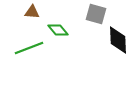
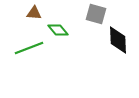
brown triangle: moved 2 px right, 1 px down
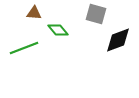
black diamond: rotated 72 degrees clockwise
green line: moved 5 px left
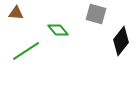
brown triangle: moved 18 px left
black diamond: moved 3 px right, 1 px down; rotated 32 degrees counterclockwise
green line: moved 2 px right, 3 px down; rotated 12 degrees counterclockwise
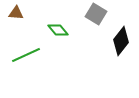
gray square: rotated 15 degrees clockwise
green line: moved 4 px down; rotated 8 degrees clockwise
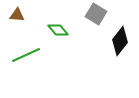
brown triangle: moved 1 px right, 2 px down
black diamond: moved 1 px left
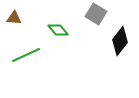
brown triangle: moved 3 px left, 3 px down
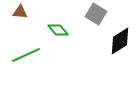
brown triangle: moved 6 px right, 6 px up
black diamond: rotated 20 degrees clockwise
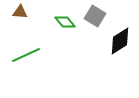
gray square: moved 1 px left, 2 px down
green diamond: moved 7 px right, 8 px up
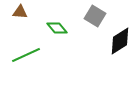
green diamond: moved 8 px left, 6 px down
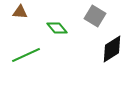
black diamond: moved 8 px left, 8 px down
